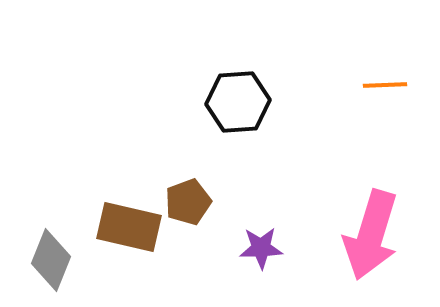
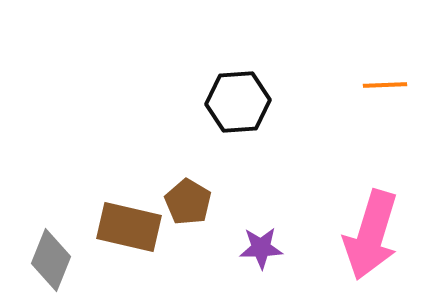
brown pentagon: rotated 21 degrees counterclockwise
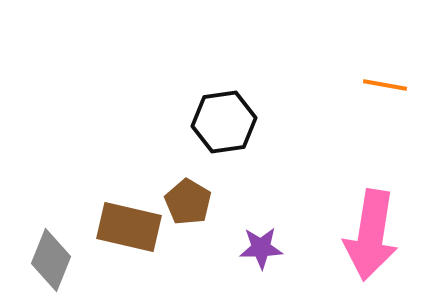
orange line: rotated 12 degrees clockwise
black hexagon: moved 14 px left, 20 px down; rotated 4 degrees counterclockwise
pink arrow: rotated 8 degrees counterclockwise
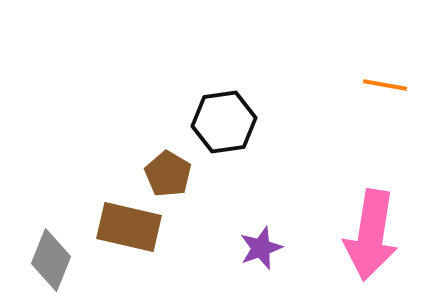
brown pentagon: moved 20 px left, 28 px up
purple star: rotated 18 degrees counterclockwise
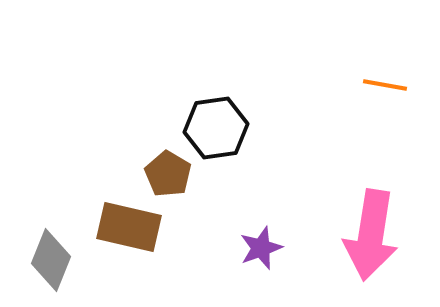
black hexagon: moved 8 px left, 6 px down
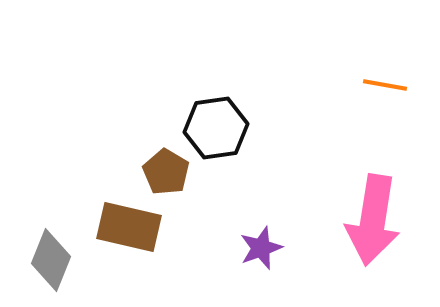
brown pentagon: moved 2 px left, 2 px up
pink arrow: moved 2 px right, 15 px up
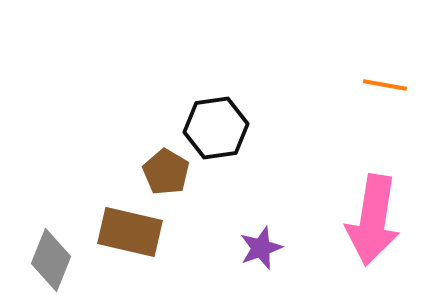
brown rectangle: moved 1 px right, 5 px down
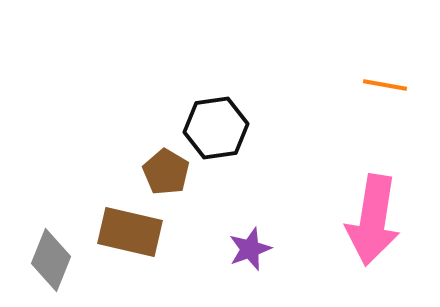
purple star: moved 11 px left, 1 px down
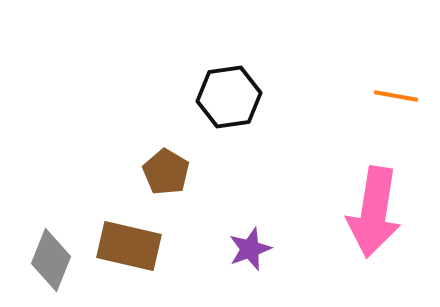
orange line: moved 11 px right, 11 px down
black hexagon: moved 13 px right, 31 px up
pink arrow: moved 1 px right, 8 px up
brown rectangle: moved 1 px left, 14 px down
